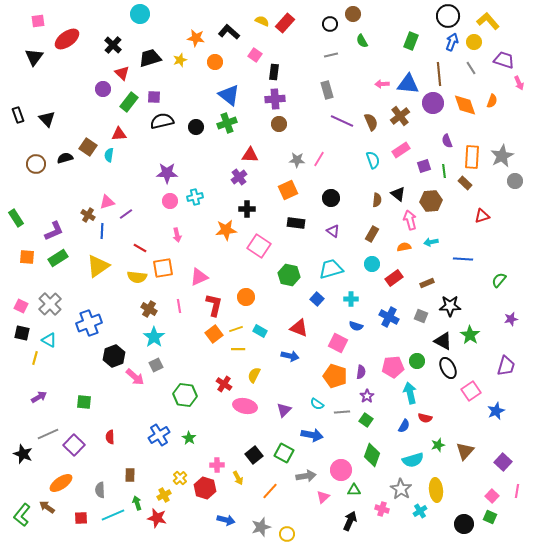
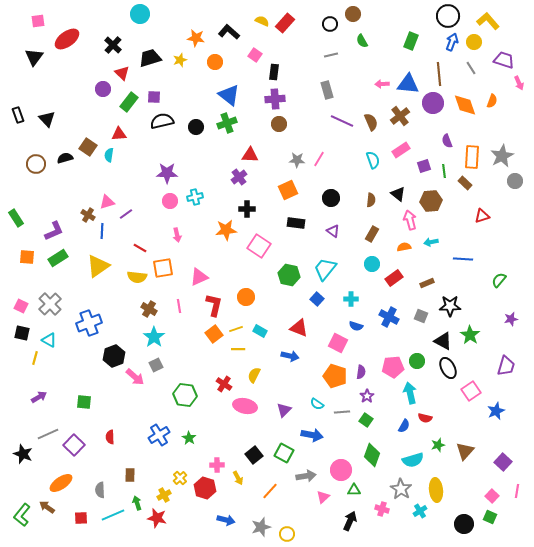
brown semicircle at (377, 200): moved 6 px left
cyan trapezoid at (331, 269): moved 6 px left; rotated 35 degrees counterclockwise
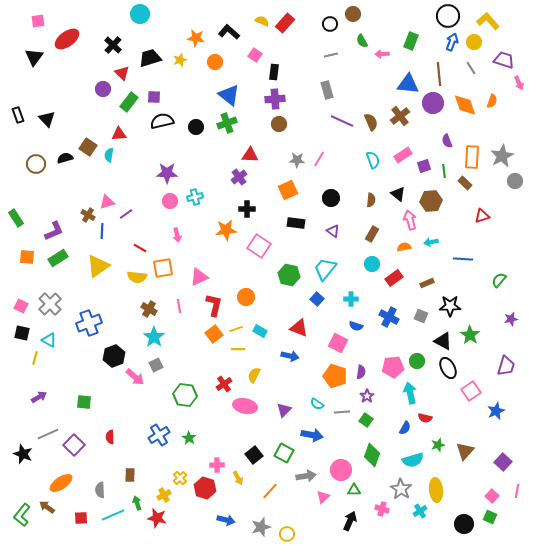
pink arrow at (382, 84): moved 30 px up
pink rectangle at (401, 150): moved 2 px right, 5 px down
red cross at (224, 384): rotated 21 degrees clockwise
blue semicircle at (404, 426): moved 1 px right, 2 px down
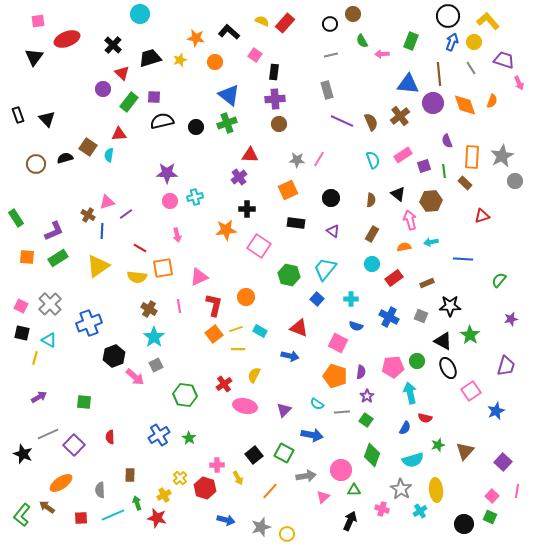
red ellipse at (67, 39): rotated 15 degrees clockwise
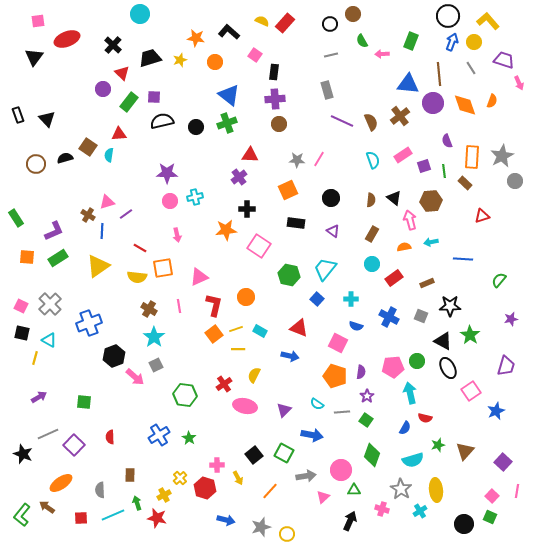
black triangle at (398, 194): moved 4 px left, 4 px down
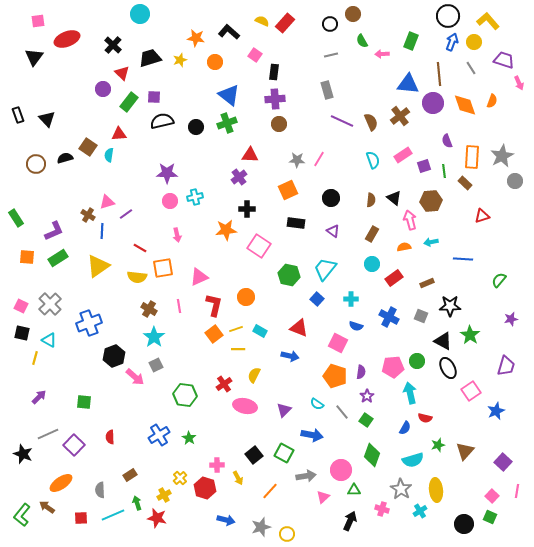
purple arrow at (39, 397): rotated 14 degrees counterclockwise
gray line at (342, 412): rotated 56 degrees clockwise
brown rectangle at (130, 475): rotated 56 degrees clockwise
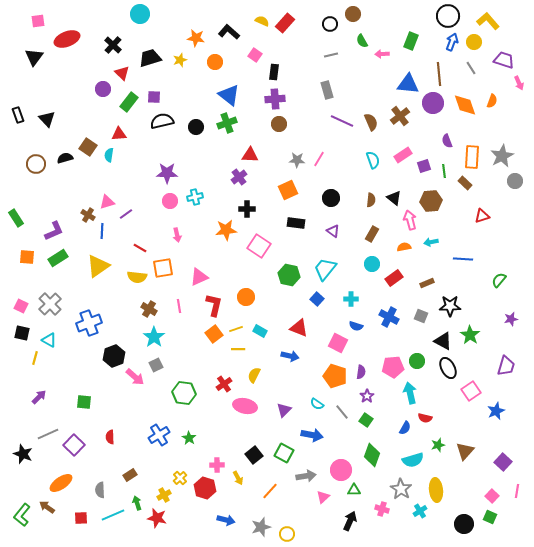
green hexagon at (185, 395): moved 1 px left, 2 px up
